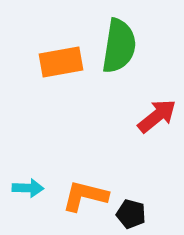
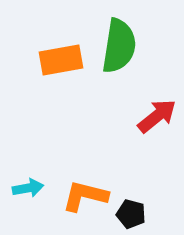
orange rectangle: moved 2 px up
cyan arrow: rotated 12 degrees counterclockwise
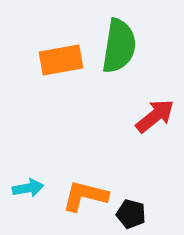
red arrow: moved 2 px left
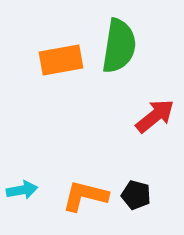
cyan arrow: moved 6 px left, 2 px down
black pentagon: moved 5 px right, 19 px up
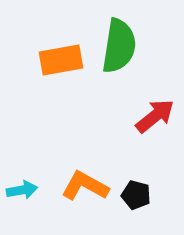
orange L-shape: moved 10 px up; rotated 15 degrees clockwise
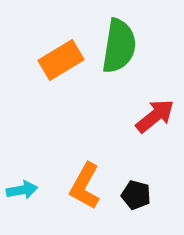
orange rectangle: rotated 21 degrees counterclockwise
orange L-shape: rotated 90 degrees counterclockwise
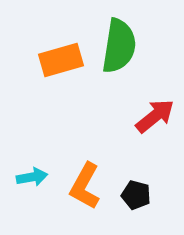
orange rectangle: rotated 15 degrees clockwise
cyan arrow: moved 10 px right, 13 px up
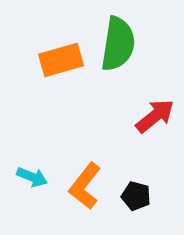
green semicircle: moved 1 px left, 2 px up
cyan arrow: rotated 32 degrees clockwise
orange L-shape: rotated 9 degrees clockwise
black pentagon: moved 1 px down
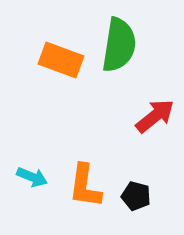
green semicircle: moved 1 px right, 1 px down
orange rectangle: rotated 36 degrees clockwise
orange L-shape: rotated 30 degrees counterclockwise
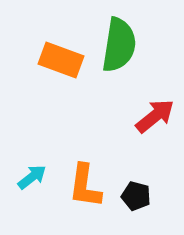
cyan arrow: rotated 60 degrees counterclockwise
